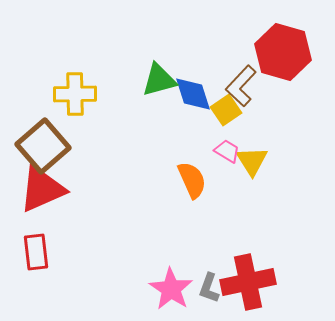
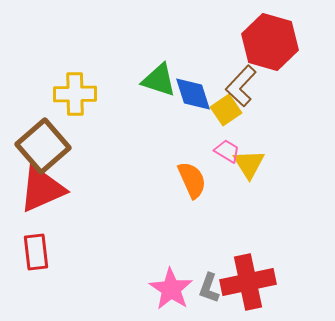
red hexagon: moved 13 px left, 10 px up
green triangle: rotated 33 degrees clockwise
yellow triangle: moved 3 px left, 3 px down
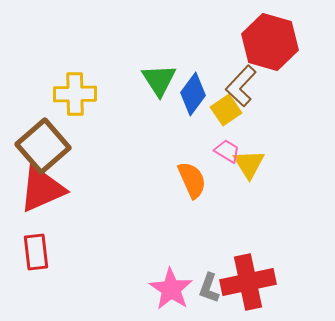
green triangle: rotated 39 degrees clockwise
blue diamond: rotated 54 degrees clockwise
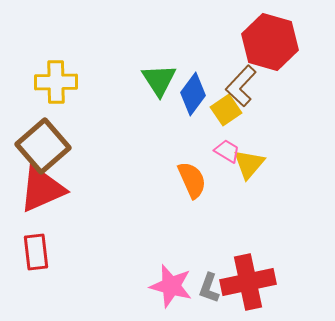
yellow cross: moved 19 px left, 12 px up
yellow triangle: rotated 12 degrees clockwise
pink star: moved 3 px up; rotated 18 degrees counterclockwise
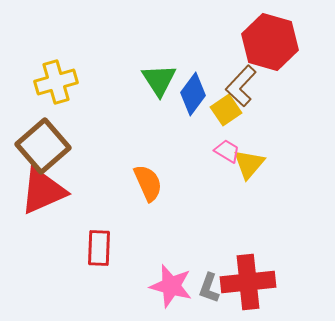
yellow cross: rotated 15 degrees counterclockwise
orange semicircle: moved 44 px left, 3 px down
red triangle: moved 1 px right, 2 px down
red rectangle: moved 63 px right, 4 px up; rotated 9 degrees clockwise
red cross: rotated 6 degrees clockwise
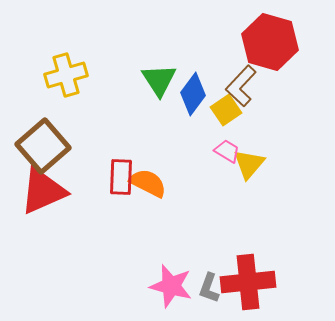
yellow cross: moved 10 px right, 7 px up
orange semicircle: rotated 39 degrees counterclockwise
red rectangle: moved 22 px right, 71 px up
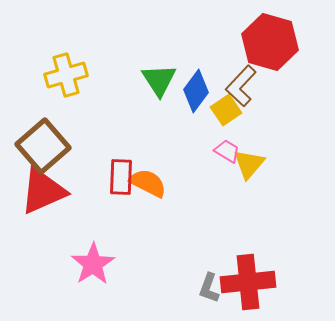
blue diamond: moved 3 px right, 3 px up
pink star: moved 78 px left, 22 px up; rotated 24 degrees clockwise
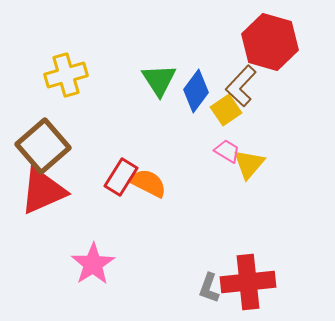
red rectangle: rotated 30 degrees clockwise
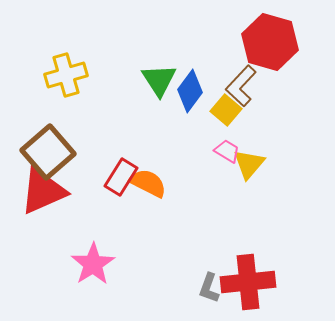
blue diamond: moved 6 px left
yellow square: rotated 16 degrees counterclockwise
brown square: moved 5 px right, 6 px down
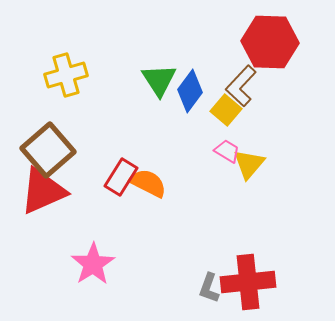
red hexagon: rotated 14 degrees counterclockwise
brown square: moved 2 px up
